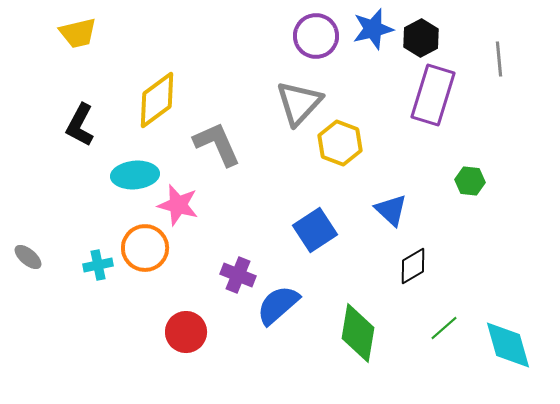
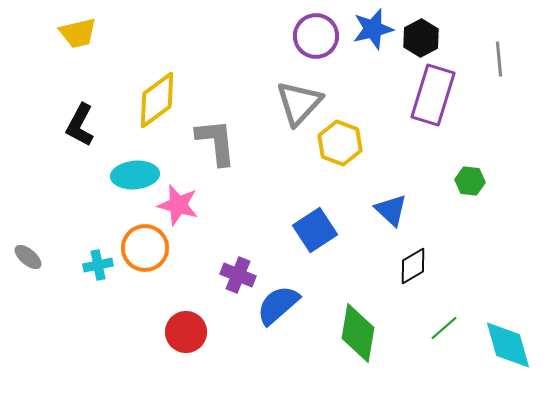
gray L-shape: moved 1 px left, 2 px up; rotated 18 degrees clockwise
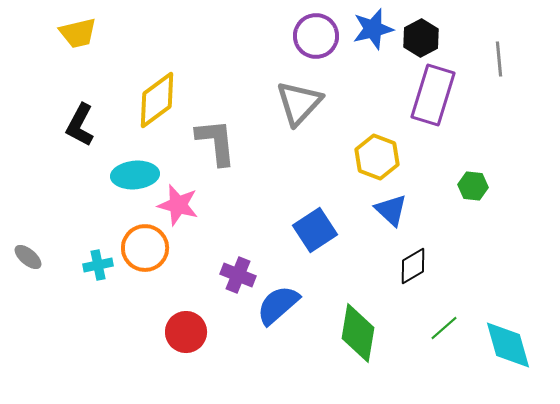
yellow hexagon: moved 37 px right, 14 px down
green hexagon: moved 3 px right, 5 px down
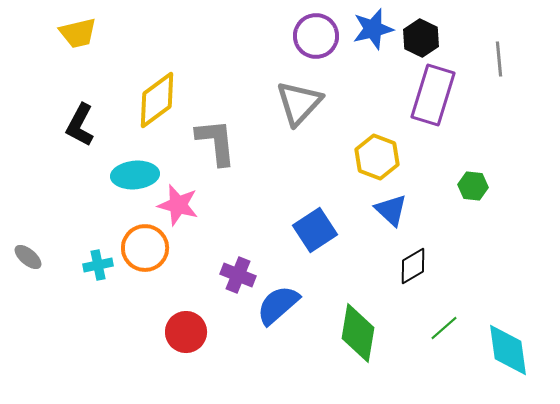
black hexagon: rotated 6 degrees counterclockwise
cyan diamond: moved 5 px down; rotated 8 degrees clockwise
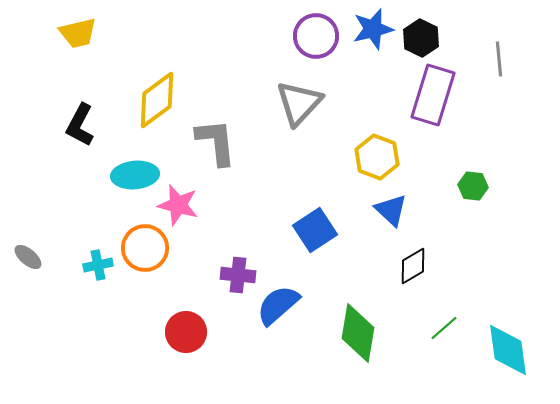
purple cross: rotated 16 degrees counterclockwise
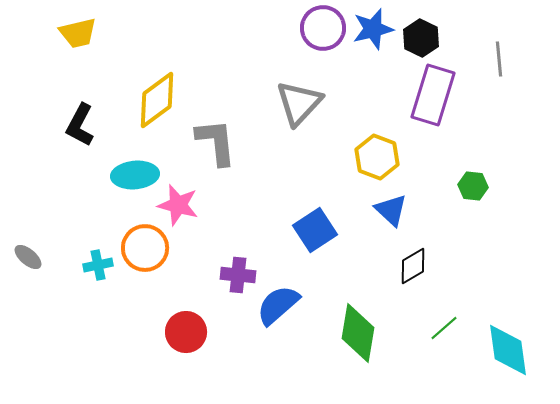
purple circle: moved 7 px right, 8 px up
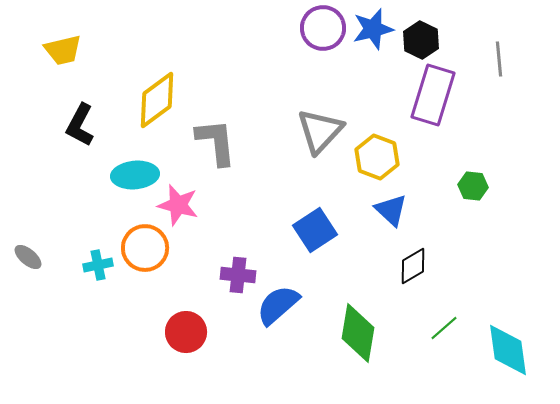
yellow trapezoid: moved 15 px left, 17 px down
black hexagon: moved 2 px down
gray triangle: moved 21 px right, 28 px down
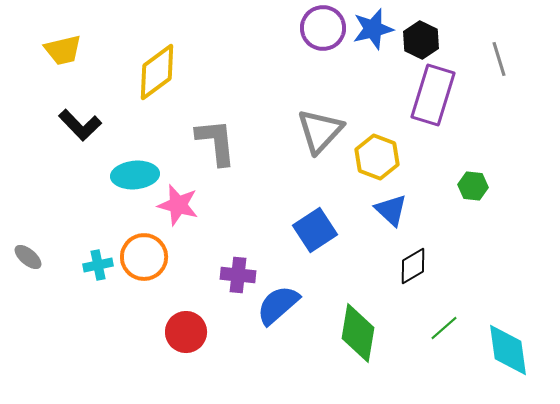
gray line: rotated 12 degrees counterclockwise
yellow diamond: moved 28 px up
black L-shape: rotated 72 degrees counterclockwise
orange circle: moved 1 px left, 9 px down
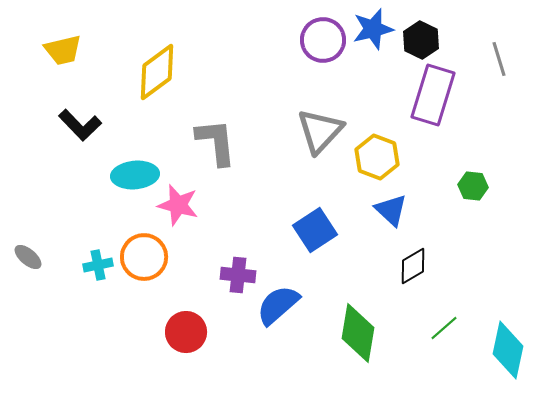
purple circle: moved 12 px down
cyan diamond: rotated 20 degrees clockwise
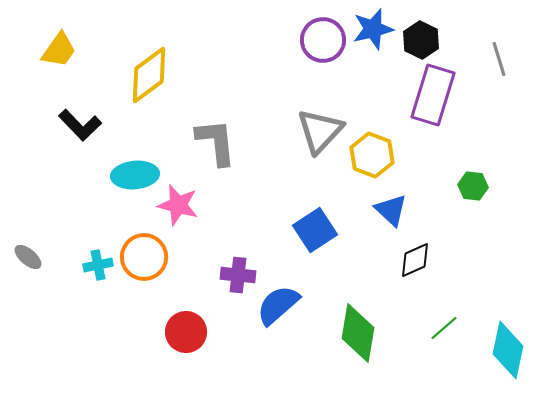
yellow trapezoid: moved 4 px left; rotated 42 degrees counterclockwise
yellow diamond: moved 8 px left, 3 px down
yellow hexagon: moved 5 px left, 2 px up
black diamond: moved 2 px right, 6 px up; rotated 6 degrees clockwise
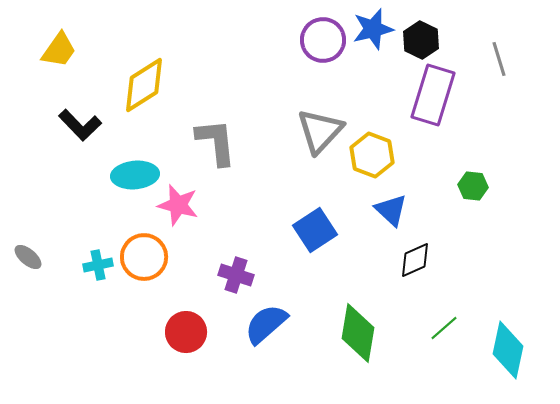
yellow diamond: moved 5 px left, 10 px down; rotated 4 degrees clockwise
purple cross: moved 2 px left; rotated 12 degrees clockwise
blue semicircle: moved 12 px left, 19 px down
